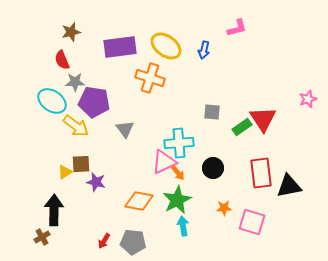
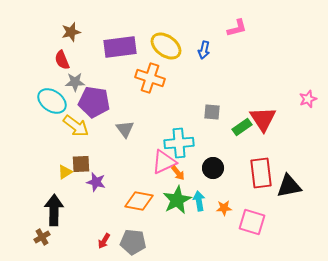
cyan arrow: moved 16 px right, 25 px up
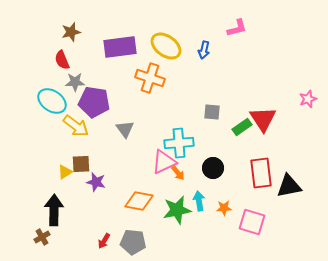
green star: moved 10 px down; rotated 16 degrees clockwise
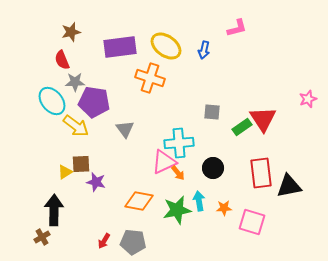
cyan ellipse: rotated 16 degrees clockwise
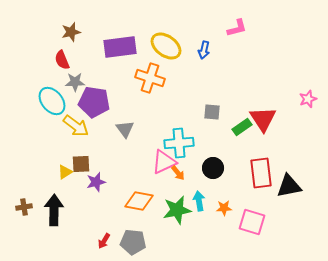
purple star: rotated 30 degrees counterclockwise
brown cross: moved 18 px left, 30 px up; rotated 21 degrees clockwise
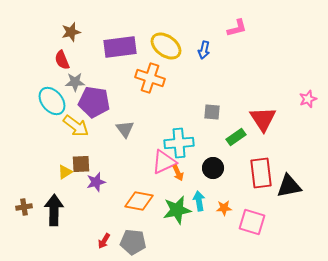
green rectangle: moved 6 px left, 10 px down
orange arrow: rotated 14 degrees clockwise
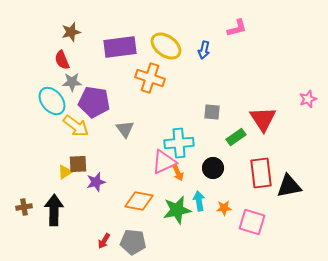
gray star: moved 3 px left
brown square: moved 3 px left
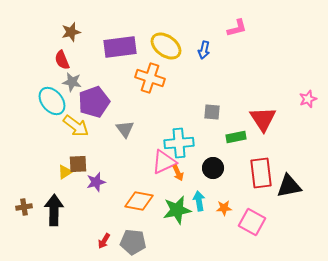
gray star: rotated 12 degrees clockwise
purple pentagon: rotated 28 degrees counterclockwise
green rectangle: rotated 24 degrees clockwise
pink square: rotated 12 degrees clockwise
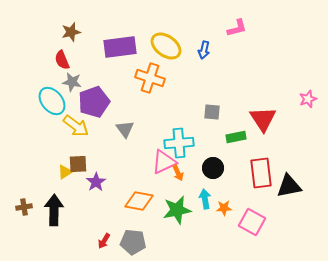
purple star: rotated 18 degrees counterclockwise
cyan arrow: moved 6 px right, 2 px up
